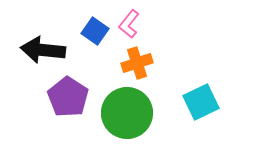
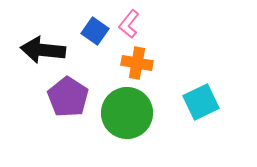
orange cross: rotated 28 degrees clockwise
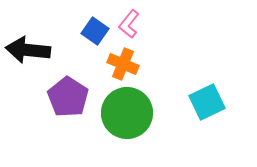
black arrow: moved 15 px left
orange cross: moved 14 px left, 1 px down; rotated 12 degrees clockwise
cyan square: moved 6 px right
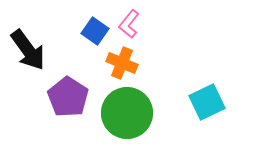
black arrow: rotated 132 degrees counterclockwise
orange cross: moved 1 px left, 1 px up
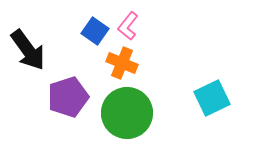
pink L-shape: moved 1 px left, 2 px down
purple pentagon: rotated 21 degrees clockwise
cyan square: moved 5 px right, 4 px up
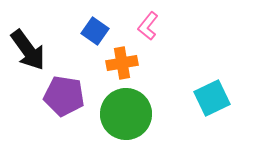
pink L-shape: moved 20 px right
orange cross: rotated 32 degrees counterclockwise
purple pentagon: moved 4 px left, 1 px up; rotated 27 degrees clockwise
green circle: moved 1 px left, 1 px down
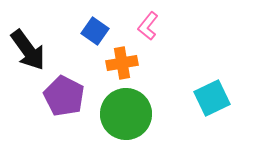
purple pentagon: rotated 18 degrees clockwise
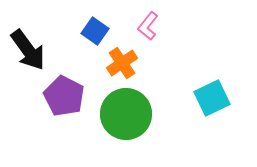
orange cross: rotated 24 degrees counterclockwise
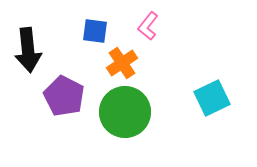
blue square: rotated 28 degrees counterclockwise
black arrow: rotated 30 degrees clockwise
green circle: moved 1 px left, 2 px up
